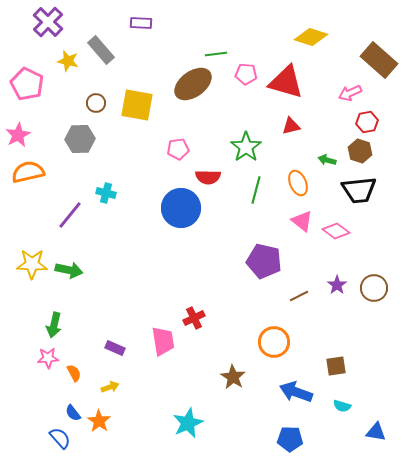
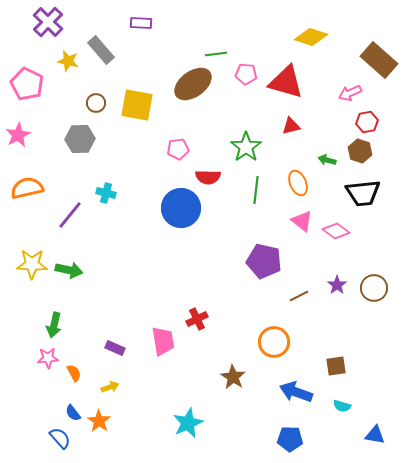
orange semicircle at (28, 172): moved 1 px left, 16 px down
green line at (256, 190): rotated 8 degrees counterclockwise
black trapezoid at (359, 190): moved 4 px right, 3 px down
red cross at (194, 318): moved 3 px right, 1 px down
blue triangle at (376, 432): moved 1 px left, 3 px down
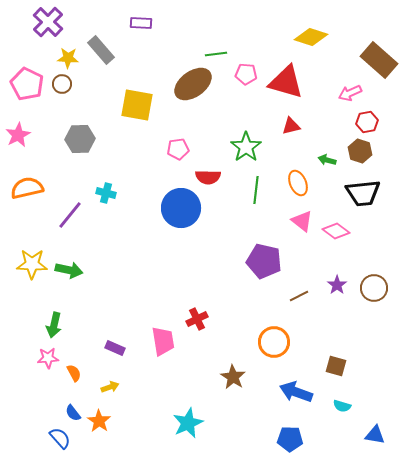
yellow star at (68, 61): moved 3 px up; rotated 10 degrees counterclockwise
brown circle at (96, 103): moved 34 px left, 19 px up
brown square at (336, 366): rotated 25 degrees clockwise
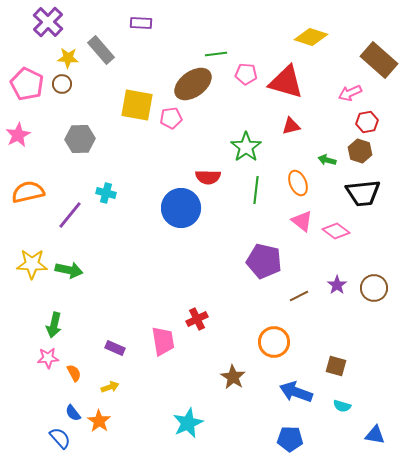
pink pentagon at (178, 149): moved 7 px left, 31 px up
orange semicircle at (27, 188): moved 1 px right, 4 px down
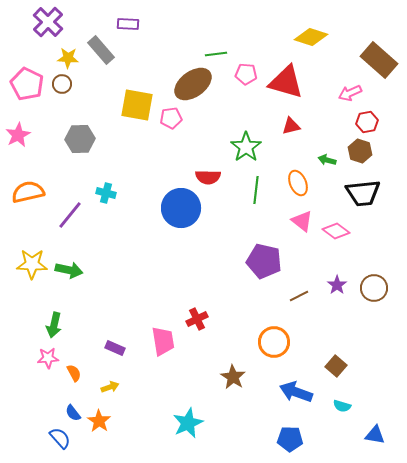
purple rectangle at (141, 23): moved 13 px left, 1 px down
brown square at (336, 366): rotated 25 degrees clockwise
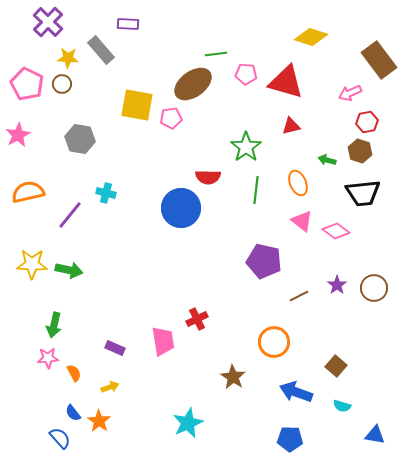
brown rectangle at (379, 60): rotated 12 degrees clockwise
gray hexagon at (80, 139): rotated 12 degrees clockwise
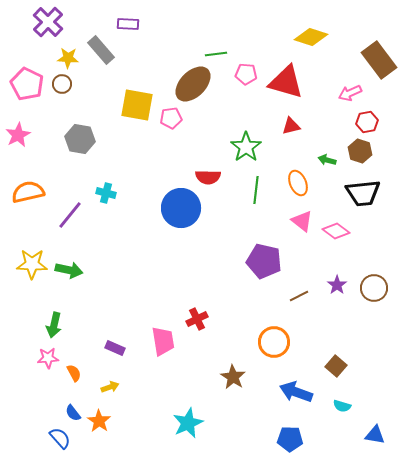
brown ellipse at (193, 84): rotated 9 degrees counterclockwise
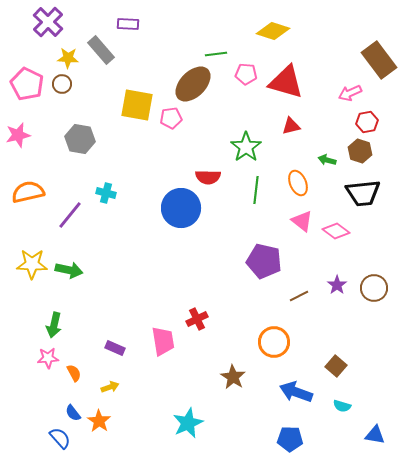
yellow diamond at (311, 37): moved 38 px left, 6 px up
pink star at (18, 135): rotated 15 degrees clockwise
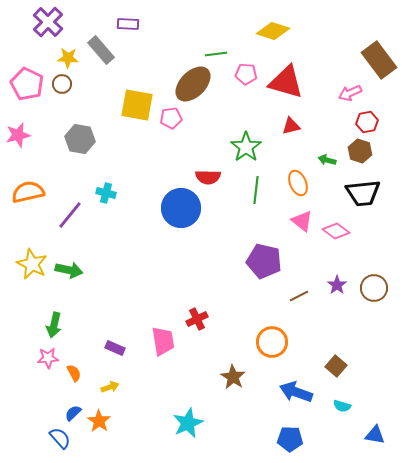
yellow star at (32, 264): rotated 24 degrees clockwise
orange circle at (274, 342): moved 2 px left
blue semicircle at (73, 413): rotated 84 degrees clockwise
